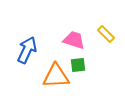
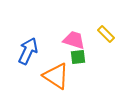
blue arrow: moved 1 px right, 1 px down
green square: moved 8 px up
orange triangle: rotated 36 degrees clockwise
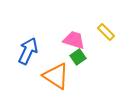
yellow rectangle: moved 2 px up
green square: rotated 28 degrees counterclockwise
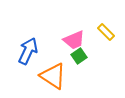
pink trapezoid: rotated 140 degrees clockwise
green square: moved 1 px right, 1 px up
orange triangle: moved 3 px left
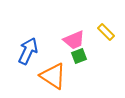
green square: rotated 14 degrees clockwise
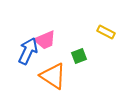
yellow rectangle: rotated 18 degrees counterclockwise
pink trapezoid: moved 29 px left
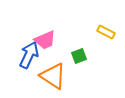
blue arrow: moved 1 px right, 4 px down
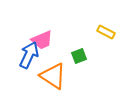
pink trapezoid: moved 3 px left
